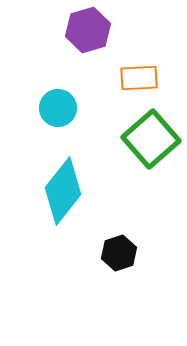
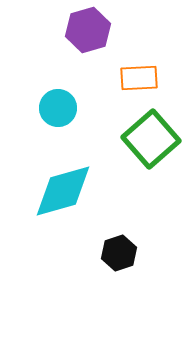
cyan diamond: rotated 36 degrees clockwise
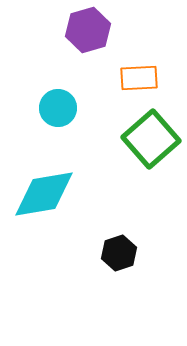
cyan diamond: moved 19 px left, 3 px down; rotated 6 degrees clockwise
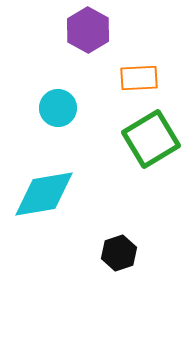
purple hexagon: rotated 15 degrees counterclockwise
green square: rotated 10 degrees clockwise
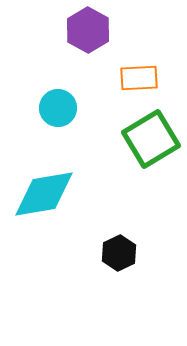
black hexagon: rotated 8 degrees counterclockwise
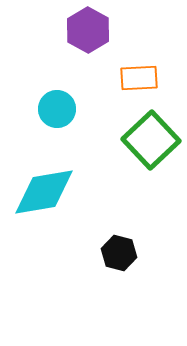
cyan circle: moved 1 px left, 1 px down
green square: moved 1 px down; rotated 12 degrees counterclockwise
cyan diamond: moved 2 px up
black hexagon: rotated 20 degrees counterclockwise
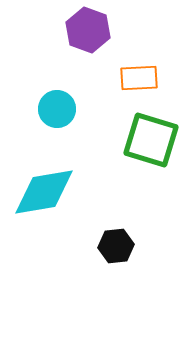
purple hexagon: rotated 9 degrees counterclockwise
green square: rotated 30 degrees counterclockwise
black hexagon: moved 3 px left, 7 px up; rotated 20 degrees counterclockwise
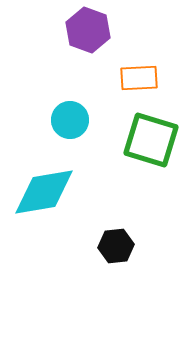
cyan circle: moved 13 px right, 11 px down
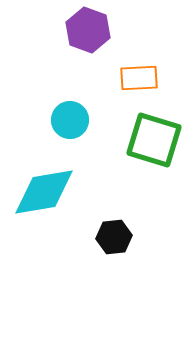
green square: moved 3 px right
black hexagon: moved 2 px left, 9 px up
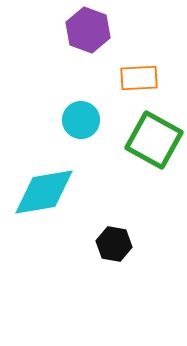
cyan circle: moved 11 px right
green square: rotated 12 degrees clockwise
black hexagon: moved 7 px down; rotated 16 degrees clockwise
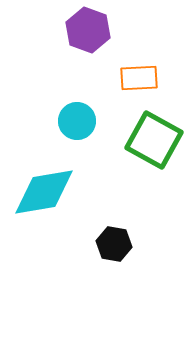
cyan circle: moved 4 px left, 1 px down
